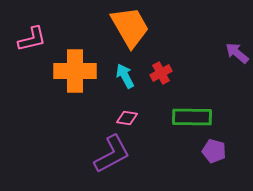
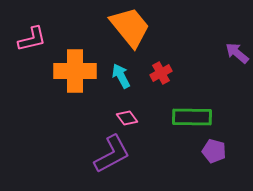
orange trapezoid: rotated 9 degrees counterclockwise
cyan arrow: moved 4 px left
pink diamond: rotated 45 degrees clockwise
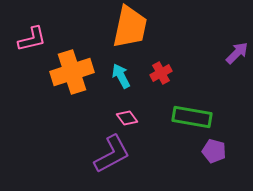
orange trapezoid: rotated 51 degrees clockwise
purple arrow: rotated 95 degrees clockwise
orange cross: moved 3 px left, 1 px down; rotated 18 degrees counterclockwise
green rectangle: rotated 9 degrees clockwise
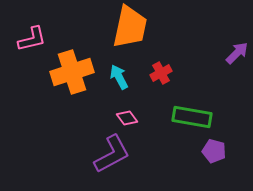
cyan arrow: moved 2 px left, 1 px down
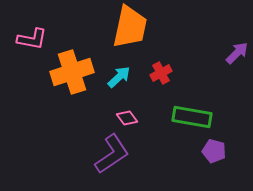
pink L-shape: rotated 24 degrees clockwise
cyan arrow: rotated 75 degrees clockwise
purple L-shape: rotated 6 degrees counterclockwise
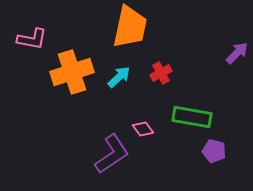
pink diamond: moved 16 px right, 11 px down
